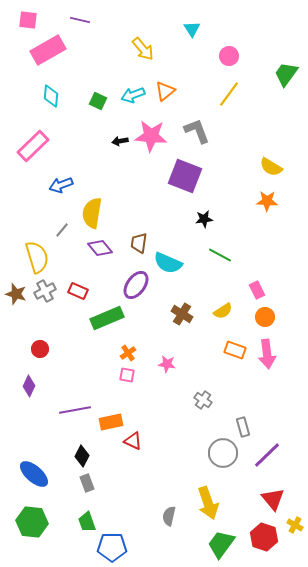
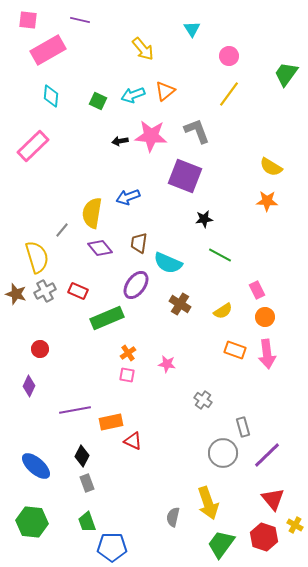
blue arrow at (61, 185): moved 67 px right, 12 px down
brown cross at (182, 314): moved 2 px left, 10 px up
blue ellipse at (34, 474): moved 2 px right, 8 px up
gray semicircle at (169, 516): moved 4 px right, 1 px down
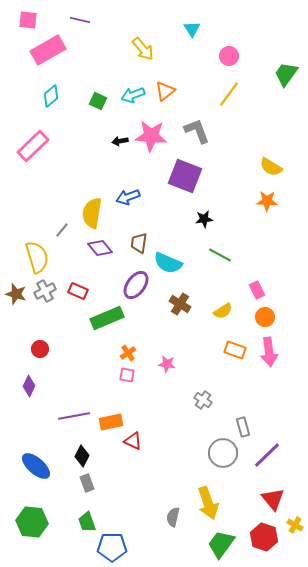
cyan diamond at (51, 96): rotated 45 degrees clockwise
pink arrow at (267, 354): moved 2 px right, 2 px up
purple line at (75, 410): moved 1 px left, 6 px down
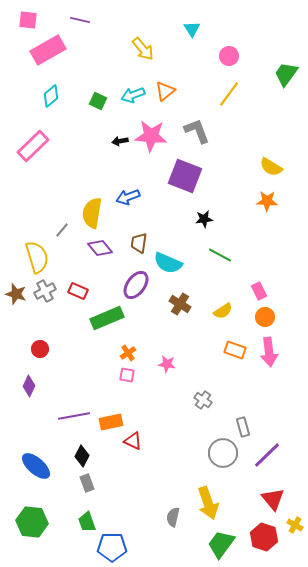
pink rectangle at (257, 290): moved 2 px right, 1 px down
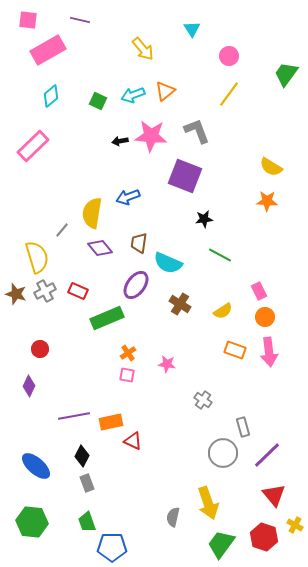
red triangle at (273, 499): moved 1 px right, 4 px up
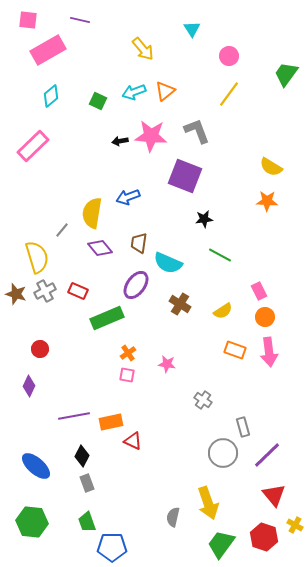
cyan arrow at (133, 95): moved 1 px right, 3 px up
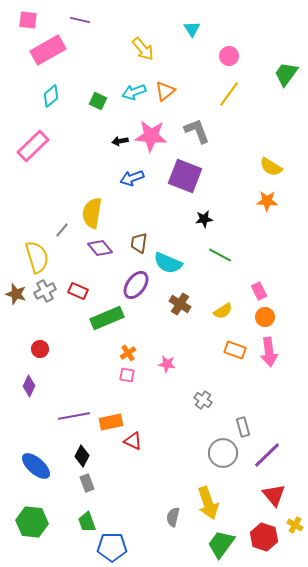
blue arrow at (128, 197): moved 4 px right, 19 px up
